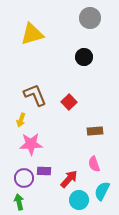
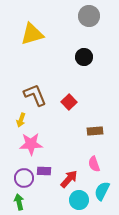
gray circle: moved 1 px left, 2 px up
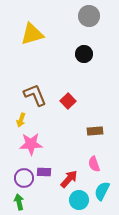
black circle: moved 3 px up
red square: moved 1 px left, 1 px up
purple rectangle: moved 1 px down
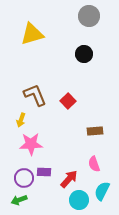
green arrow: moved 2 px up; rotated 98 degrees counterclockwise
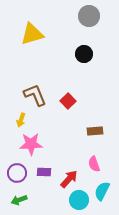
purple circle: moved 7 px left, 5 px up
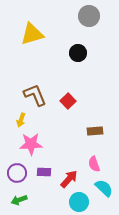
black circle: moved 6 px left, 1 px up
cyan semicircle: moved 2 px right, 3 px up; rotated 108 degrees clockwise
cyan circle: moved 2 px down
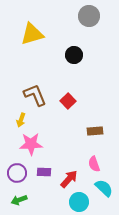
black circle: moved 4 px left, 2 px down
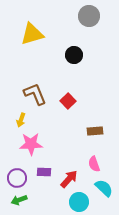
brown L-shape: moved 1 px up
purple circle: moved 5 px down
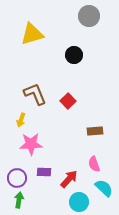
green arrow: rotated 119 degrees clockwise
